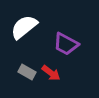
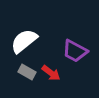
white semicircle: moved 14 px down
purple trapezoid: moved 9 px right, 7 px down
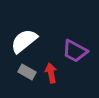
red arrow: rotated 138 degrees counterclockwise
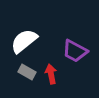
red arrow: moved 1 px down
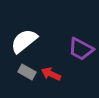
purple trapezoid: moved 6 px right, 2 px up
red arrow: rotated 54 degrees counterclockwise
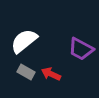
gray rectangle: moved 1 px left
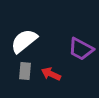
gray rectangle: moved 1 px left, 1 px up; rotated 66 degrees clockwise
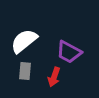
purple trapezoid: moved 12 px left, 3 px down
red arrow: moved 3 px right, 3 px down; rotated 96 degrees counterclockwise
